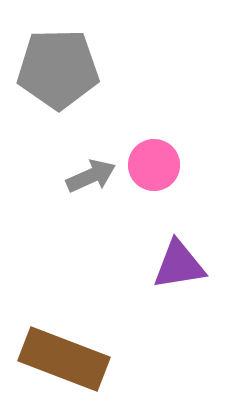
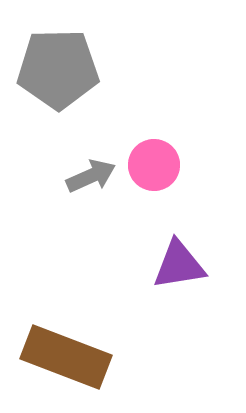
brown rectangle: moved 2 px right, 2 px up
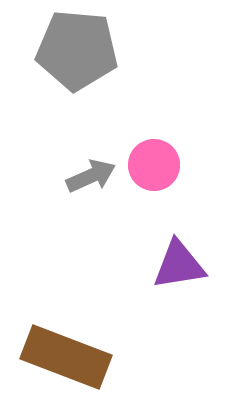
gray pentagon: moved 19 px right, 19 px up; rotated 6 degrees clockwise
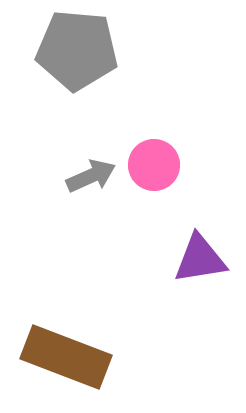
purple triangle: moved 21 px right, 6 px up
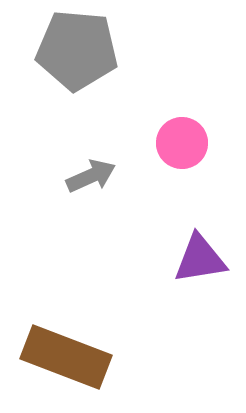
pink circle: moved 28 px right, 22 px up
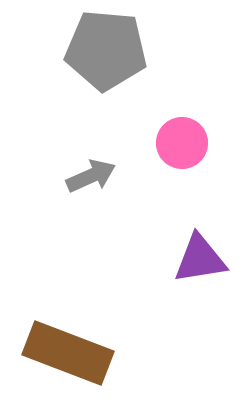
gray pentagon: moved 29 px right
brown rectangle: moved 2 px right, 4 px up
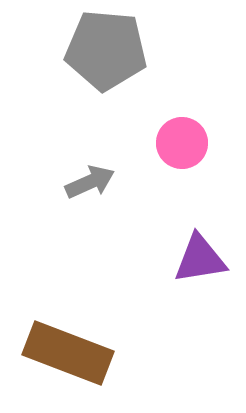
gray arrow: moved 1 px left, 6 px down
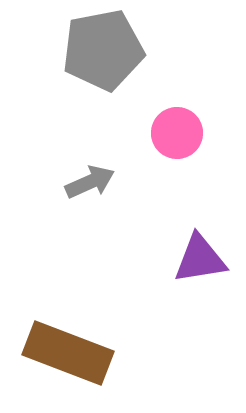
gray pentagon: moved 3 px left; rotated 16 degrees counterclockwise
pink circle: moved 5 px left, 10 px up
